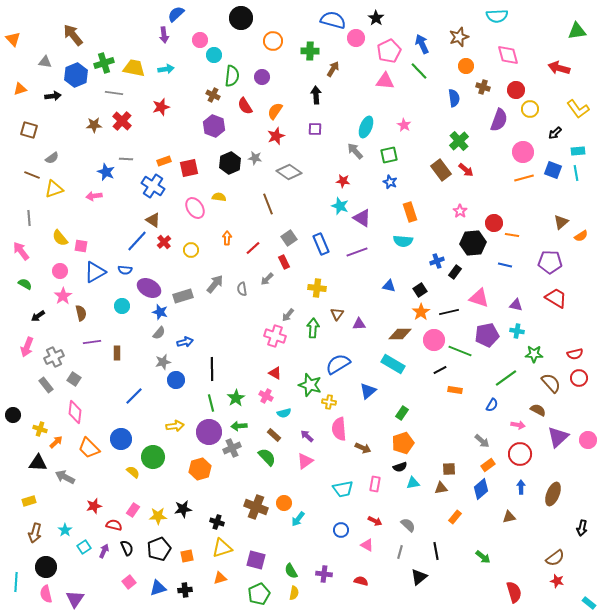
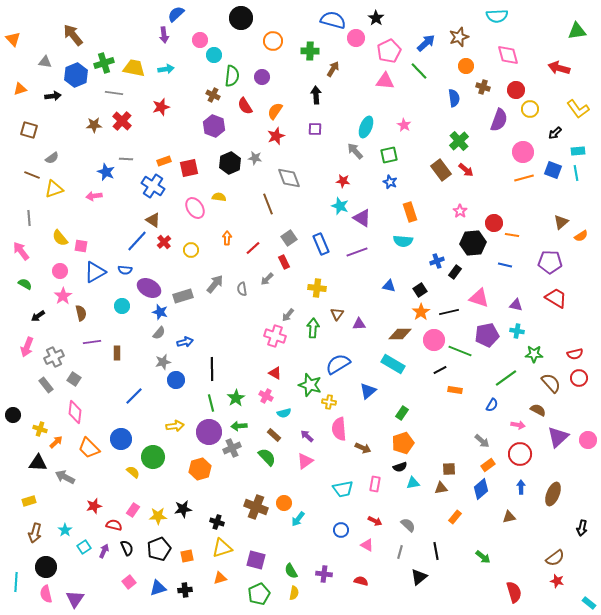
blue arrow at (422, 44): moved 4 px right, 1 px up; rotated 72 degrees clockwise
gray diamond at (289, 172): moved 6 px down; rotated 35 degrees clockwise
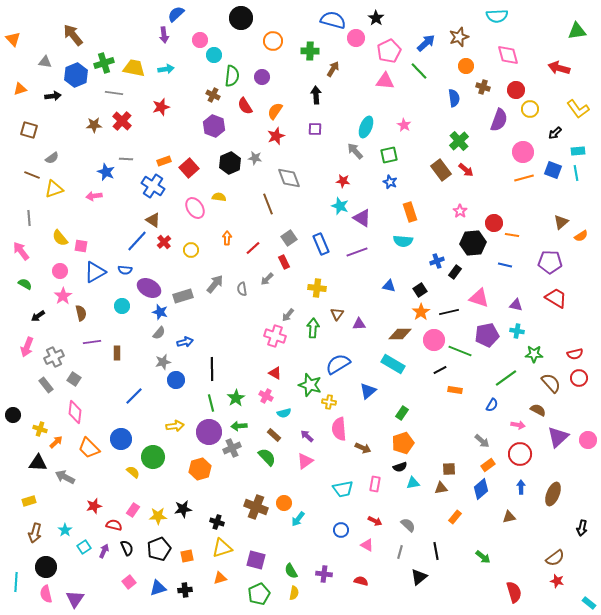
red square at (189, 168): rotated 30 degrees counterclockwise
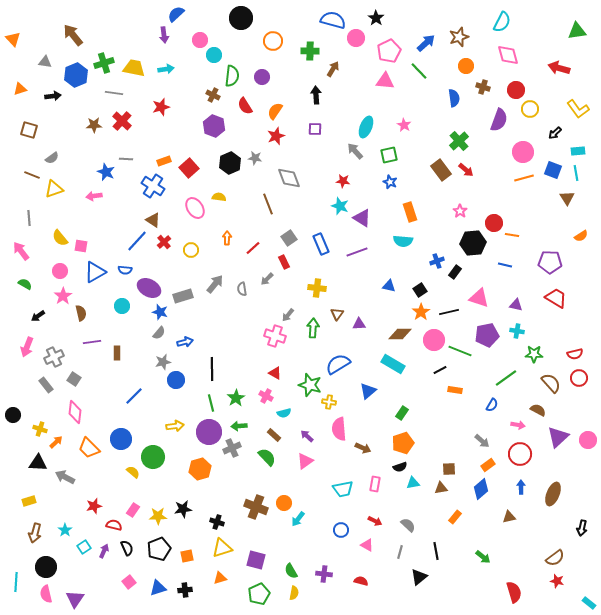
cyan semicircle at (497, 16): moved 5 px right, 6 px down; rotated 60 degrees counterclockwise
brown triangle at (561, 222): moved 6 px right, 24 px up; rotated 21 degrees counterclockwise
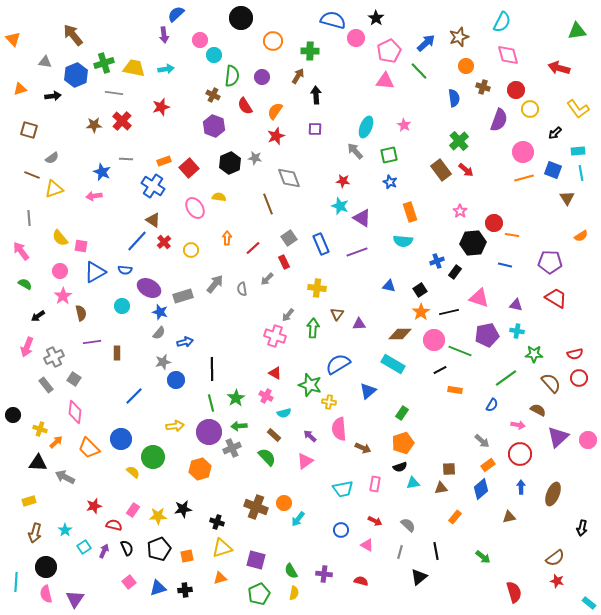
brown arrow at (333, 69): moved 35 px left, 7 px down
blue star at (106, 172): moved 4 px left
cyan line at (576, 173): moved 5 px right
purple arrow at (307, 436): moved 3 px right
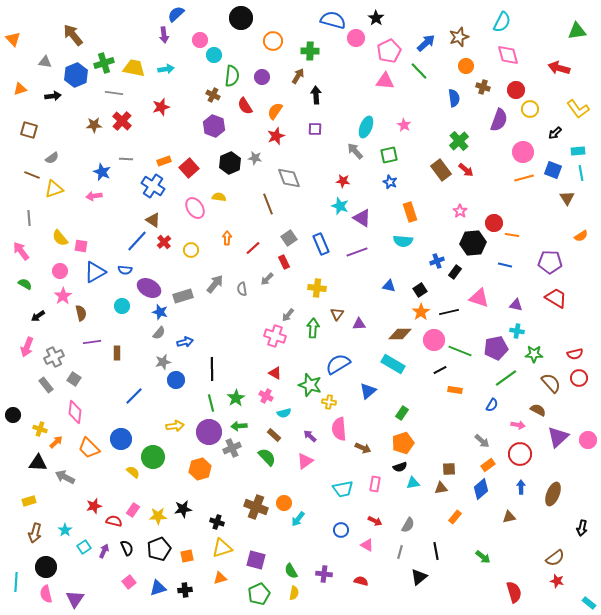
purple pentagon at (487, 335): moved 9 px right, 13 px down
red semicircle at (114, 525): moved 4 px up
gray semicircle at (408, 525): rotated 77 degrees clockwise
